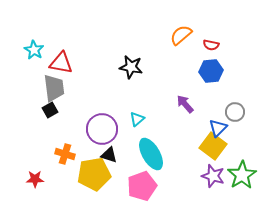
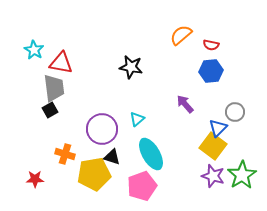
black triangle: moved 3 px right, 2 px down
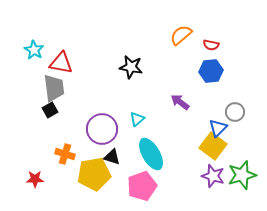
purple arrow: moved 5 px left, 2 px up; rotated 12 degrees counterclockwise
green star: rotated 16 degrees clockwise
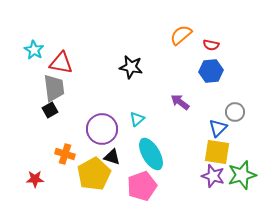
yellow square: moved 4 px right, 6 px down; rotated 28 degrees counterclockwise
yellow pentagon: rotated 20 degrees counterclockwise
